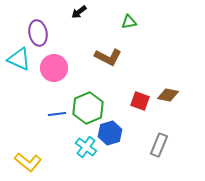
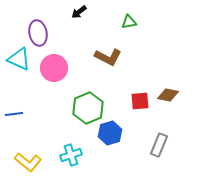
red square: rotated 24 degrees counterclockwise
blue line: moved 43 px left
cyan cross: moved 15 px left, 8 px down; rotated 35 degrees clockwise
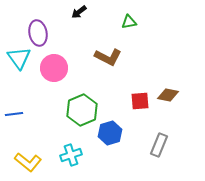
cyan triangle: moved 1 px up; rotated 30 degrees clockwise
green hexagon: moved 6 px left, 2 px down
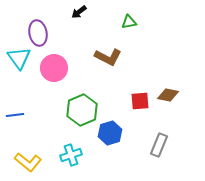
blue line: moved 1 px right, 1 px down
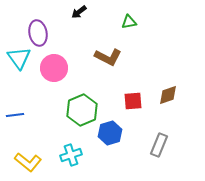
brown diamond: rotated 30 degrees counterclockwise
red square: moved 7 px left
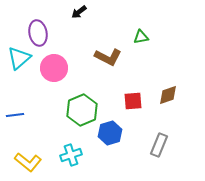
green triangle: moved 12 px right, 15 px down
cyan triangle: rotated 25 degrees clockwise
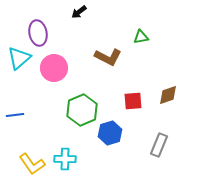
cyan cross: moved 6 px left, 4 px down; rotated 20 degrees clockwise
yellow L-shape: moved 4 px right, 2 px down; rotated 16 degrees clockwise
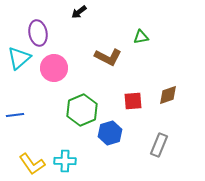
cyan cross: moved 2 px down
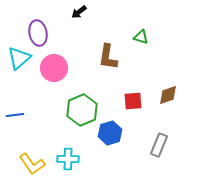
green triangle: rotated 28 degrees clockwise
brown L-shape: rotated 72 degrees clockwise
cyan cross: moved 3 px right, 2 px up
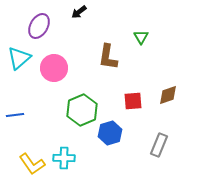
purple ellipse: moved 1 px right, 7 px up; rotated 40 degrees clockwise
green triangle: rotated 42 degrees clockwise
cyan cross: moved 4 px left, 1 px up
